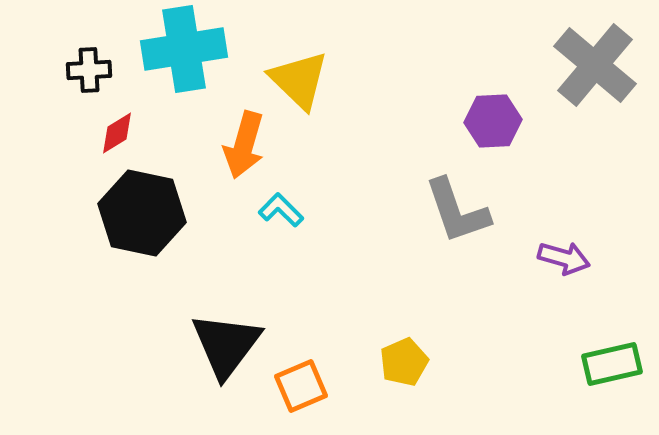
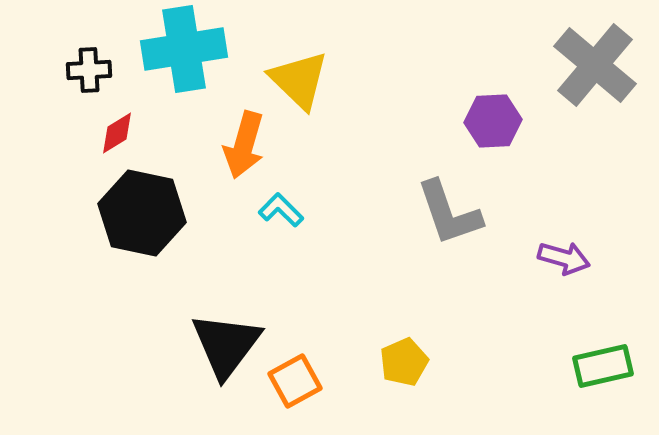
gray L-shape: moved 8 px left, 2 px down
green rectangle: moved 9 px left, 2 px down
orange square: moved 6 px left, 5 px up; rotated 6 degrees counterclockwise
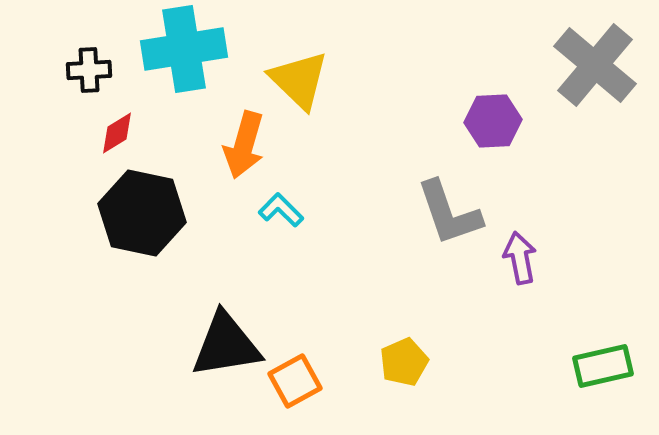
purple arrow: moved 44 px left; rotated 117 degrees counterclockwise
black triangle: rotated 44 degrees clockwise
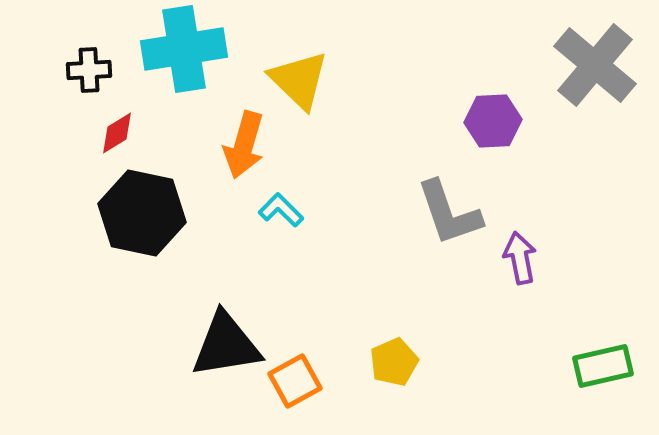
yellow pentagon: moved 10 px left
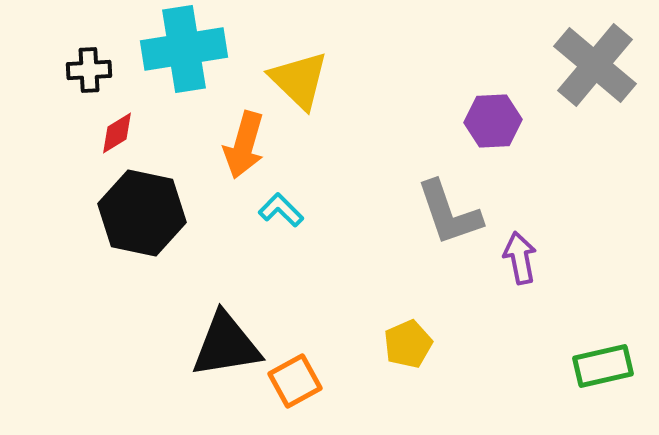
yellow pentagon: moved 14 px right, 18 px up
